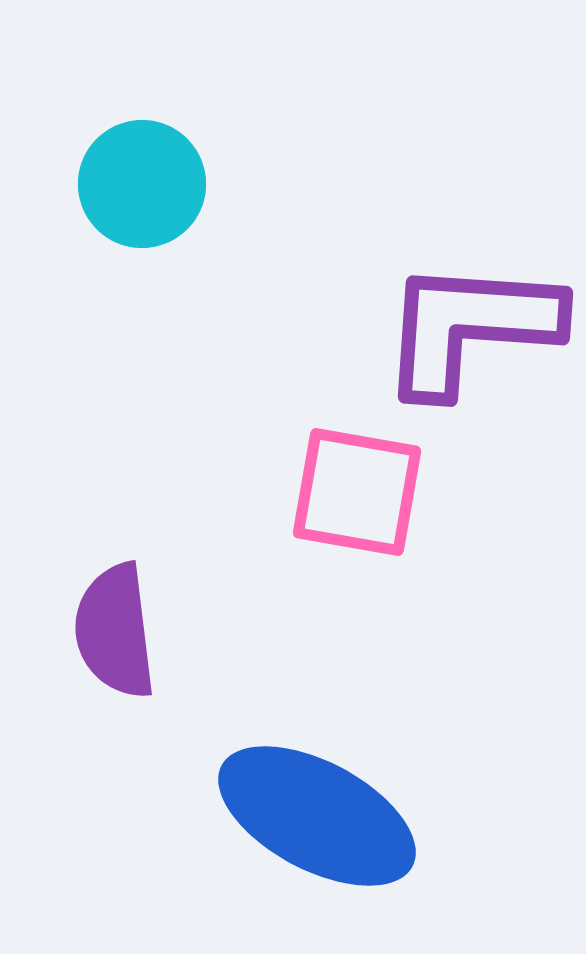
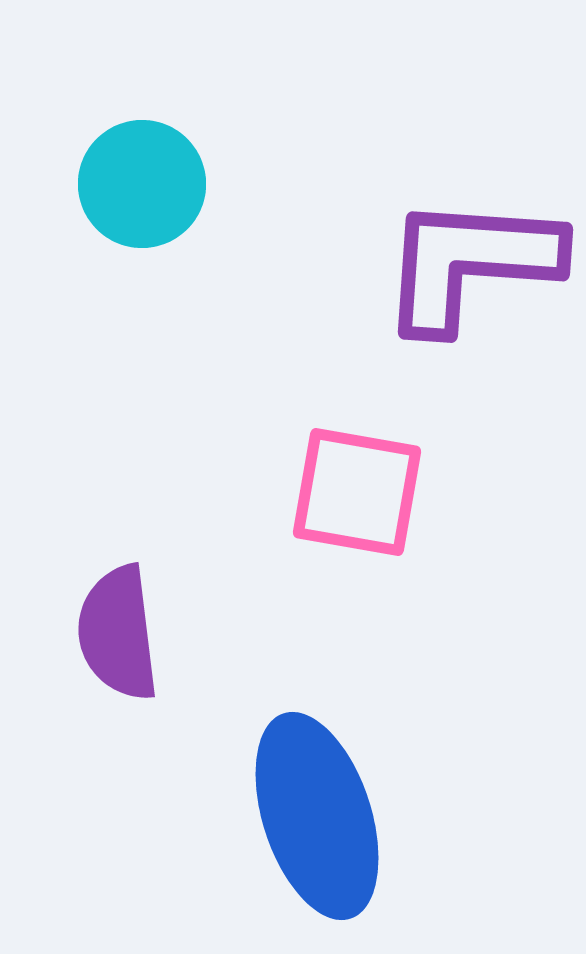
purple L-shape: moved 64 px up
purple semicircle: moved 3 px right, 2 px down
blue ellipse: rotated 44 degrees clockwise
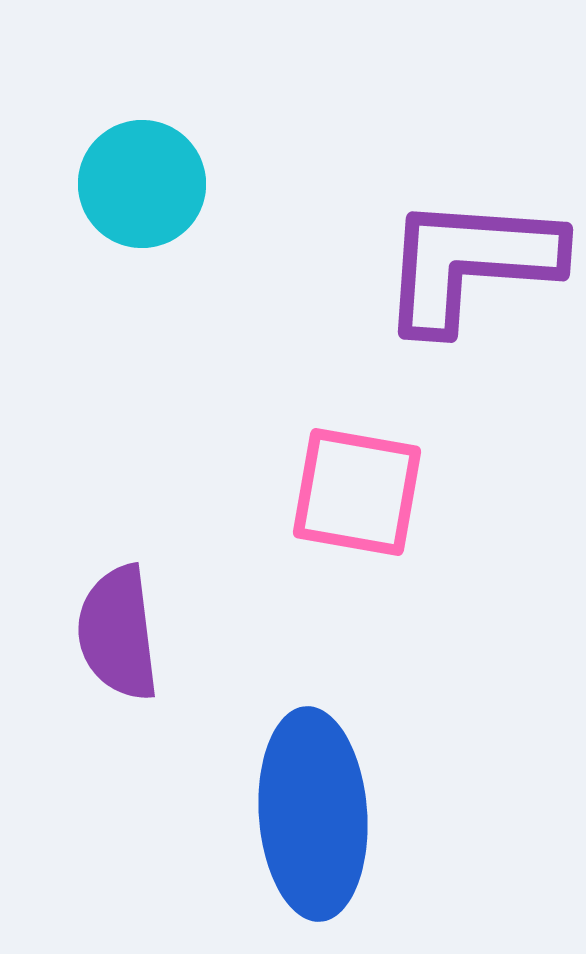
blue ellipse: moved 4 px left, 2 px up; rotated 14 degrees clockwise
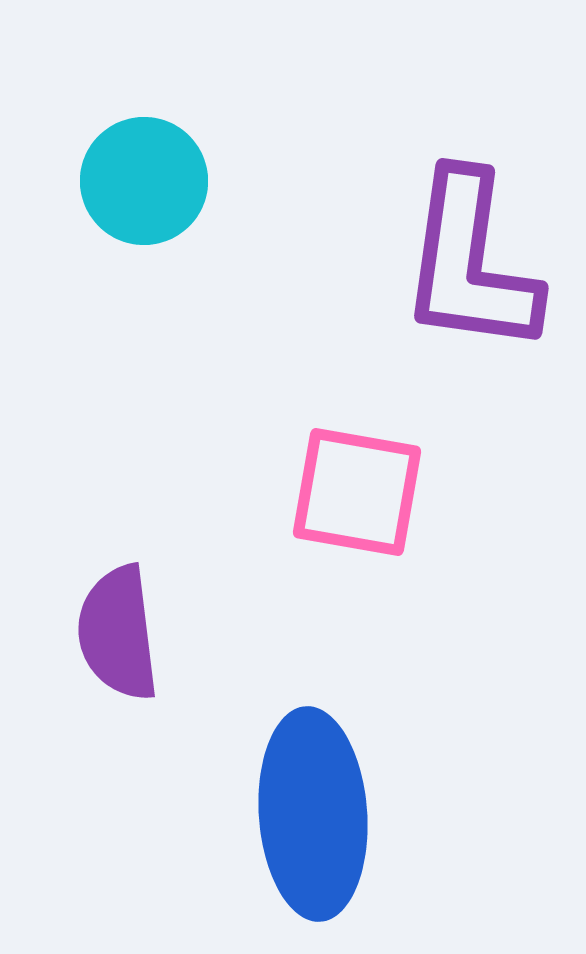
cyan circle: moved 2 px right, 3 px up
purple L-shape: rotated 86 degrees counterclockwise
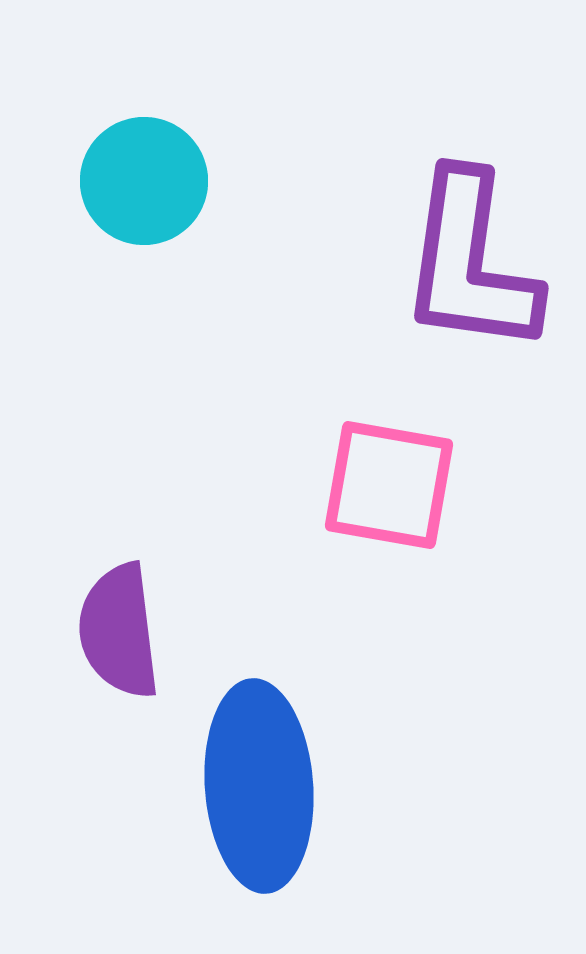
pink square: moved 32 px right, 7 px up
purple semicircle: moved 1 px right, 2 px up
blue ellipse: moved 54 px left, 28 px up
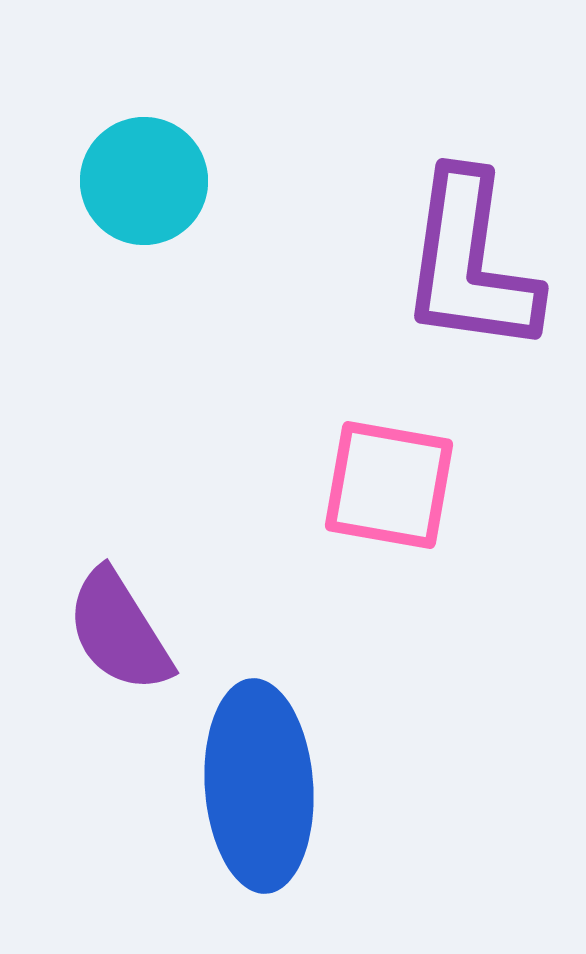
purple semicircle: rotated 25 degrees counterclockwise
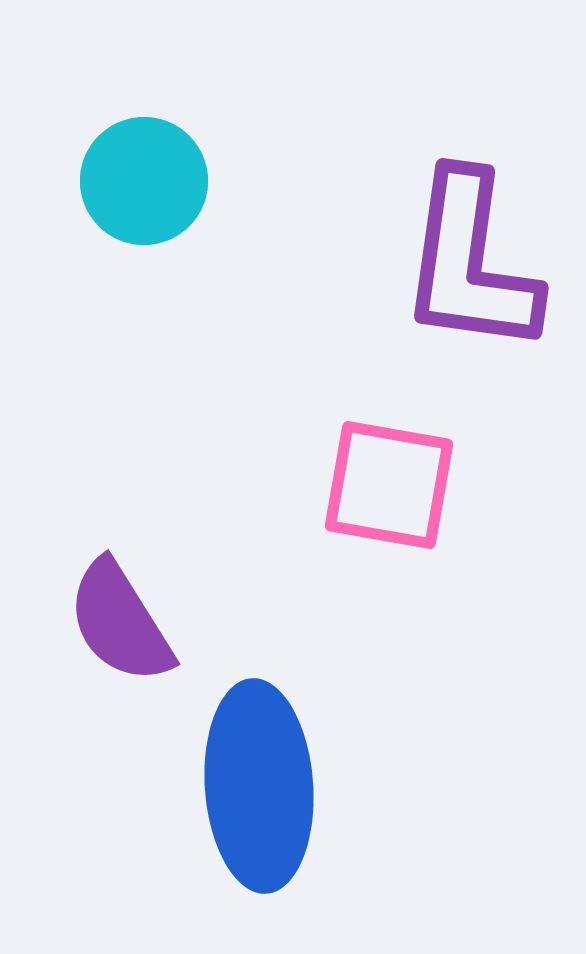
purple semicircle: moved 1 px right, 9 px up
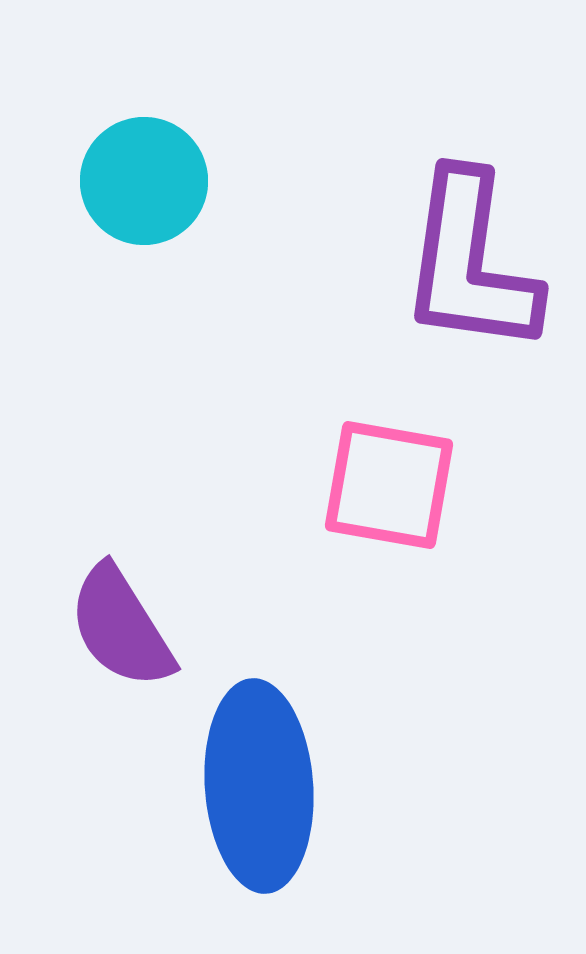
purple semicircle: moved 1 px right, 5 px down
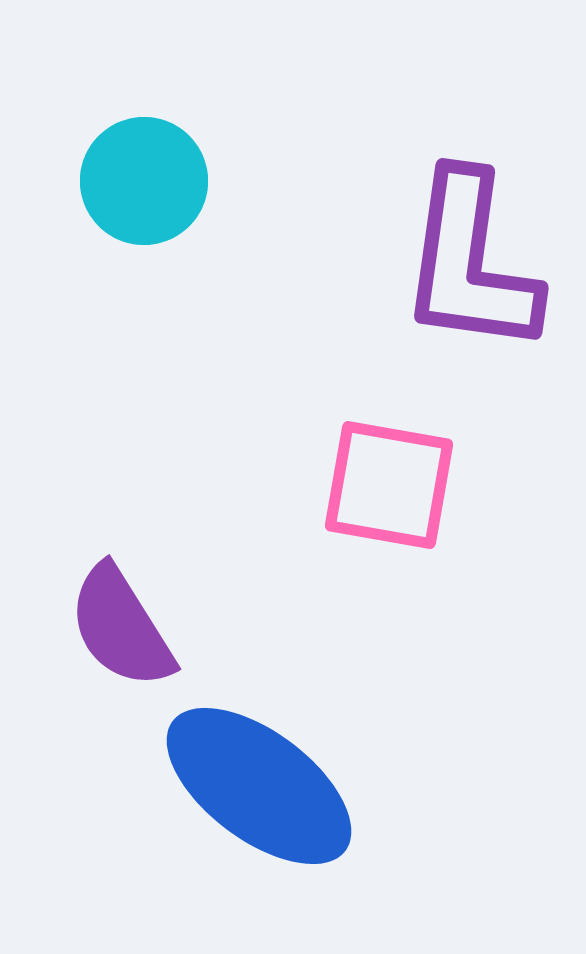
blue ellipse: rotated 49 degrees counterclockwise
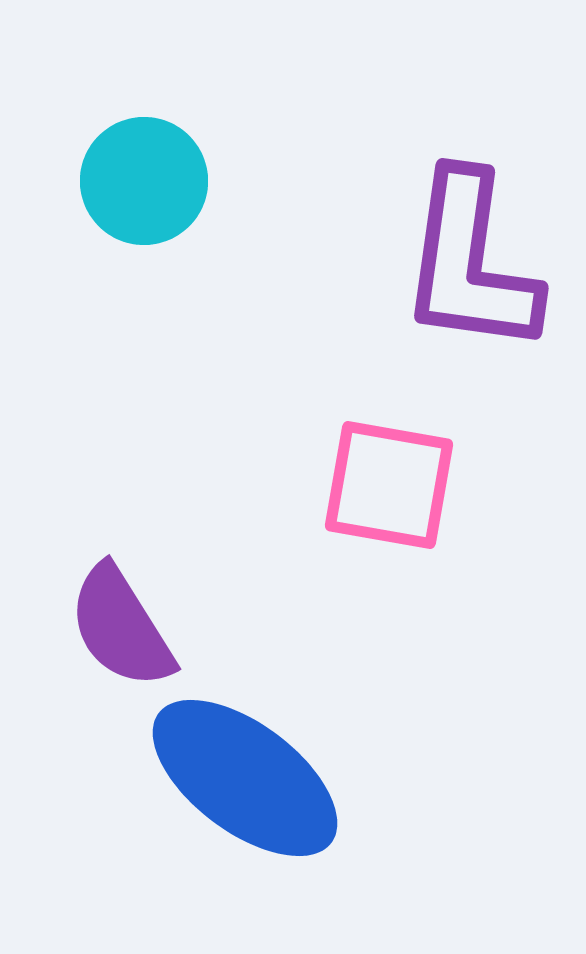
blue ellipse: moved 14 px left, 8 px up
